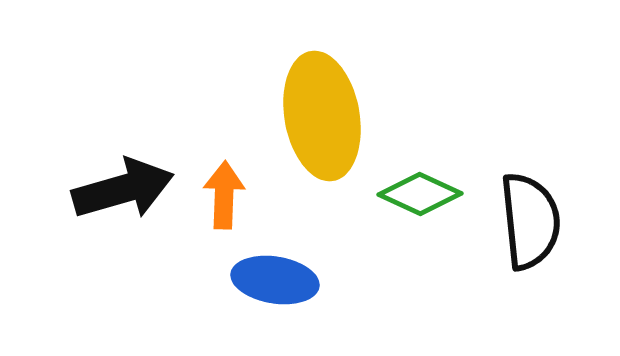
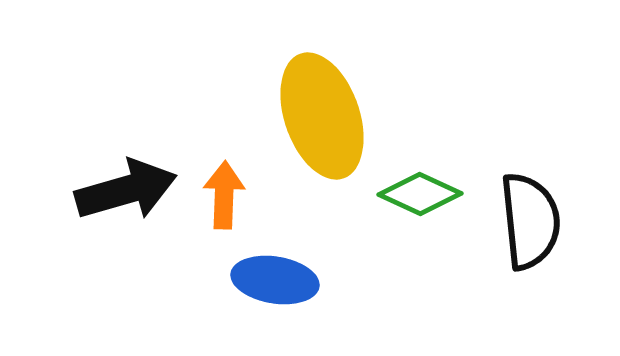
yellow ellipse: rotated 9 degrees counterclockwise
black arrow: moved 3 px right, 1 px down
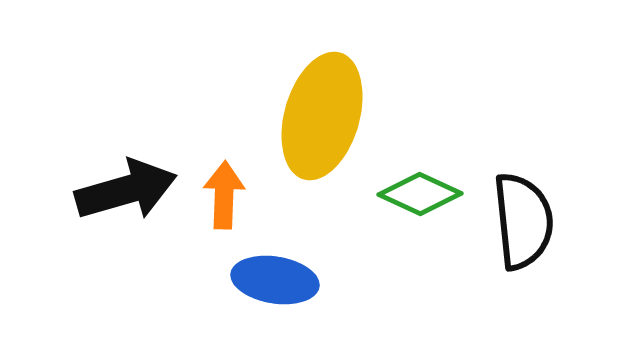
yellow ellipse: rotated 35 degrees clockwise
black semicircle: moved 7 px left
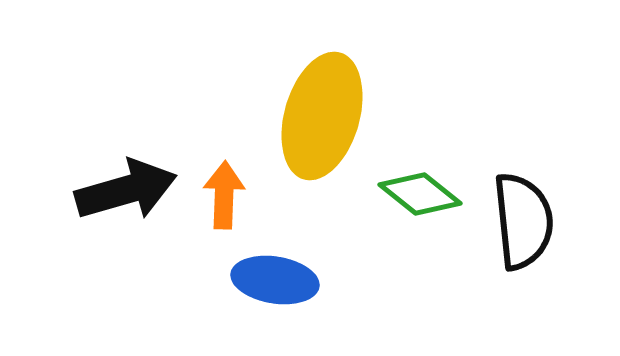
green diamond: rotated 14 degrees clockwise
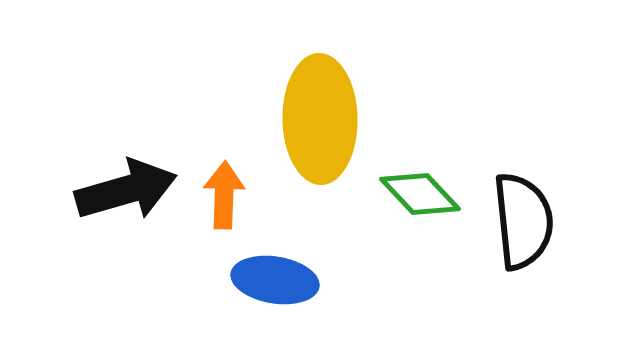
yellow ellipse: moved 2 px left, 3 px down; rotated 17 degrees counterclockwise
green diamond: rotated 8 degrees clockwise
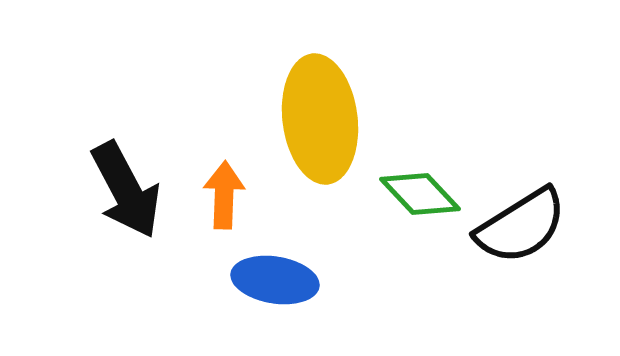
yellow ellipse: rotated 6 degrees counterclockwise
black arrow: rotated 78 degrees clockwise
black semicircle: moved 2 px left, 5 px down; rotated 64 degrees clockwise
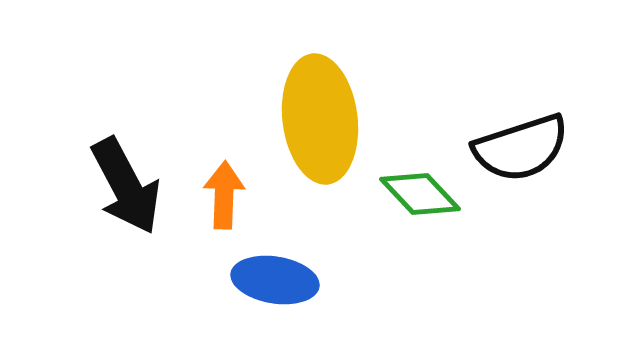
black arrow: moved 4 px up
black semicircle: moved 78 px up; rotated 14 degrees clockwise
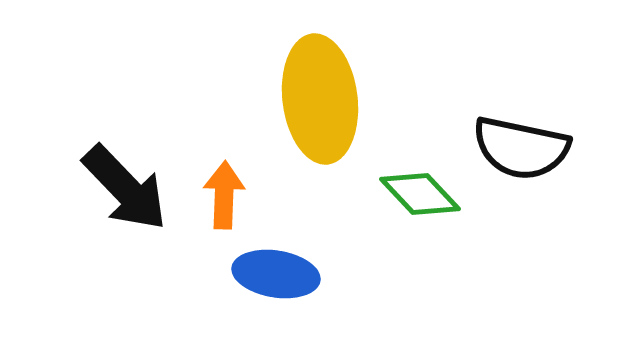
yellow ellipse: moved 20 px up
black semicircle: rotated 30 degrees clockwise
black arrow: moved 1 px left, 2 px down; rotated 16 degrees counterclockwise
blue ellipse: moved 1 px right, 6 px up
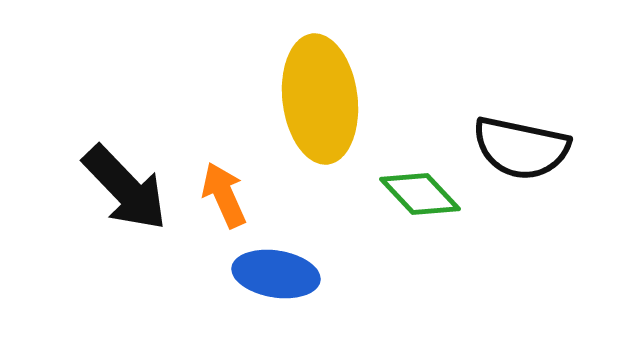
orange arrow: rotated 26 degrees counterclockwise
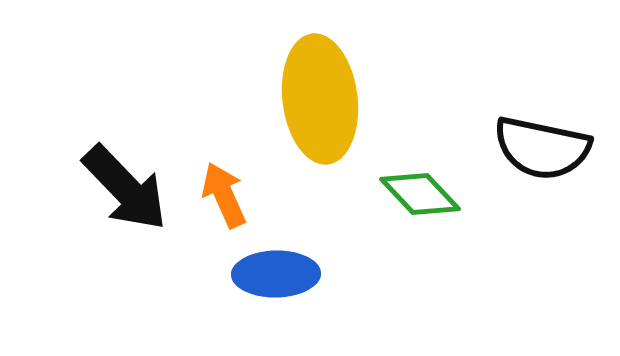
black semicircle: moved 21 px right
blue ellipse: rotated 10 degrees counterclockwise
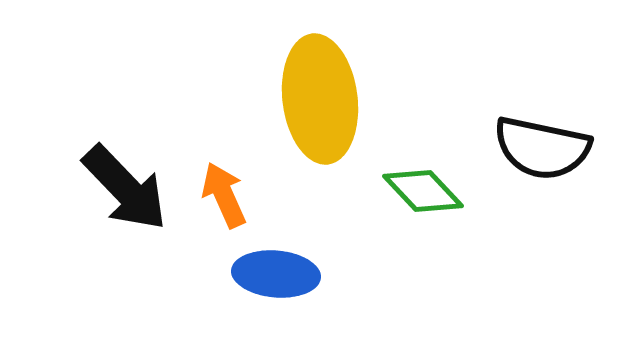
green diamond: moved 3 px right, 3 px up
blue ellipse: rotated 6 degrees clockwise
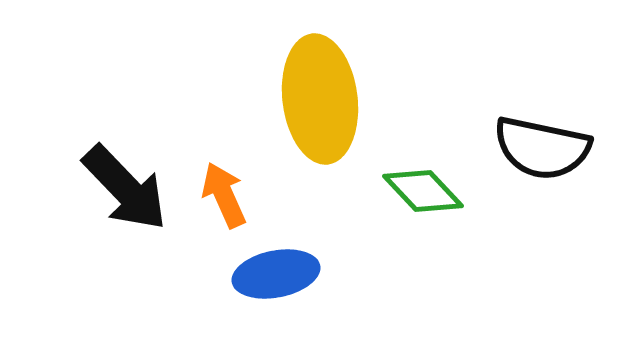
blue ellipse: rotated 16 degrees counterclockwise
